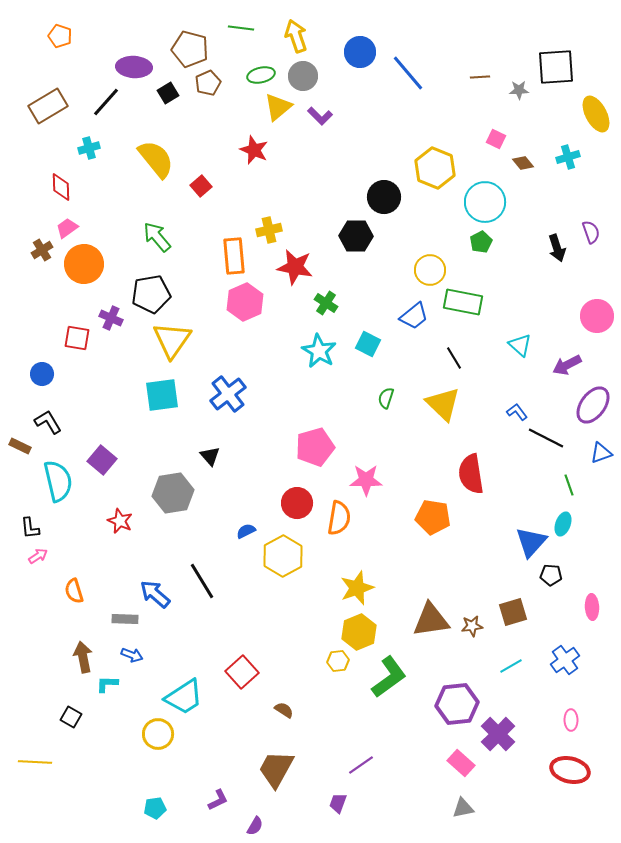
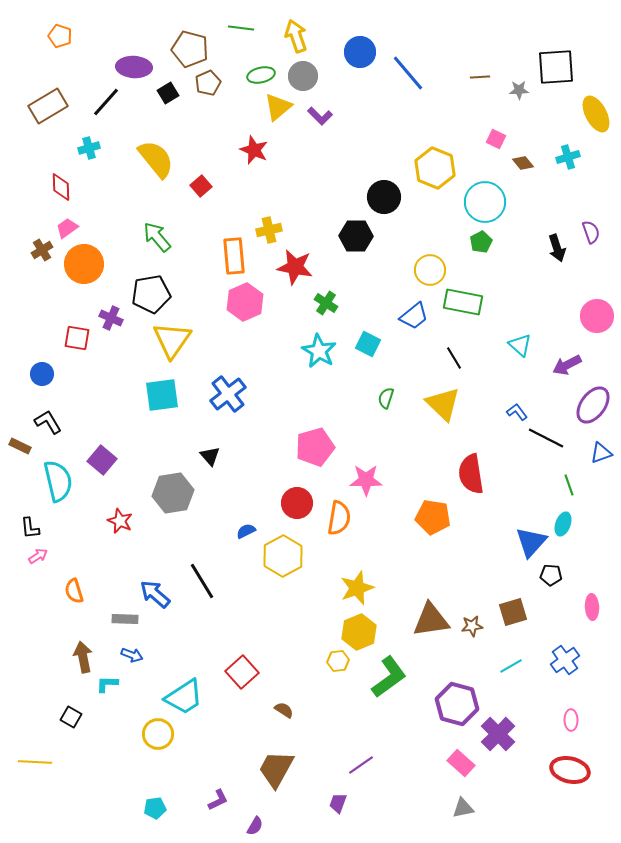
purple hexagon at (457, 704): rotated 21 degrees clockwise
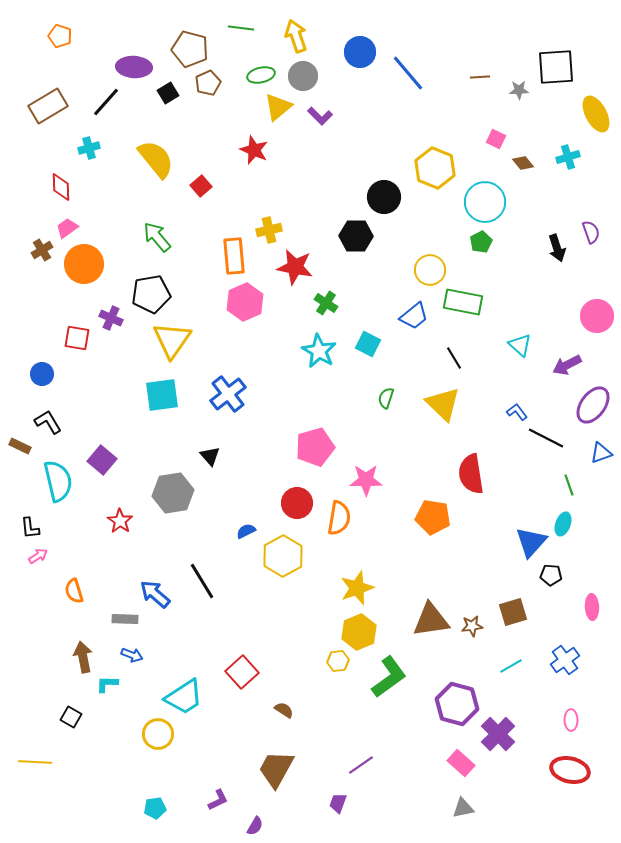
red star at (120, 521): rotated 10 degrees clockwise
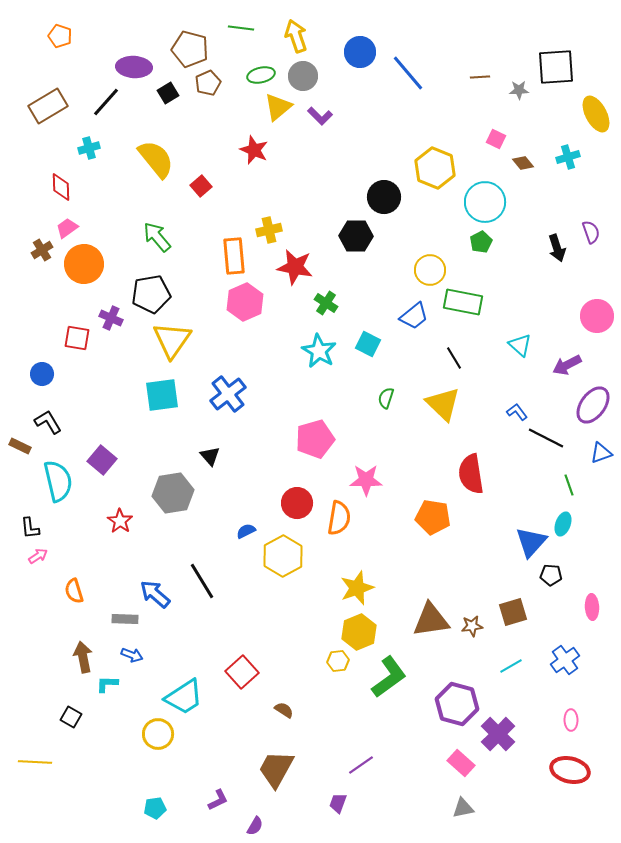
pink pentagon at (315, 447): moved 8 px up
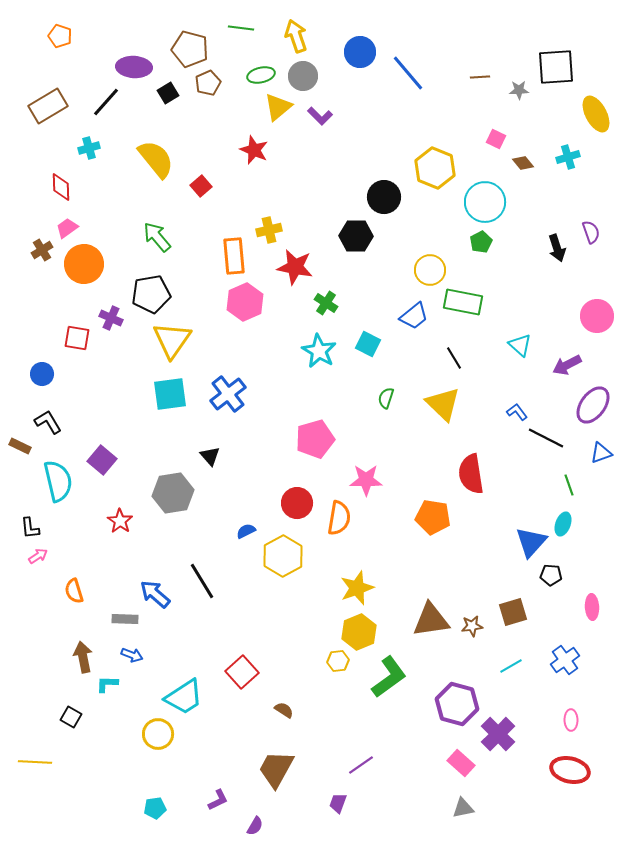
cyan square at (162, 395): moved 8 px right, 1 px up
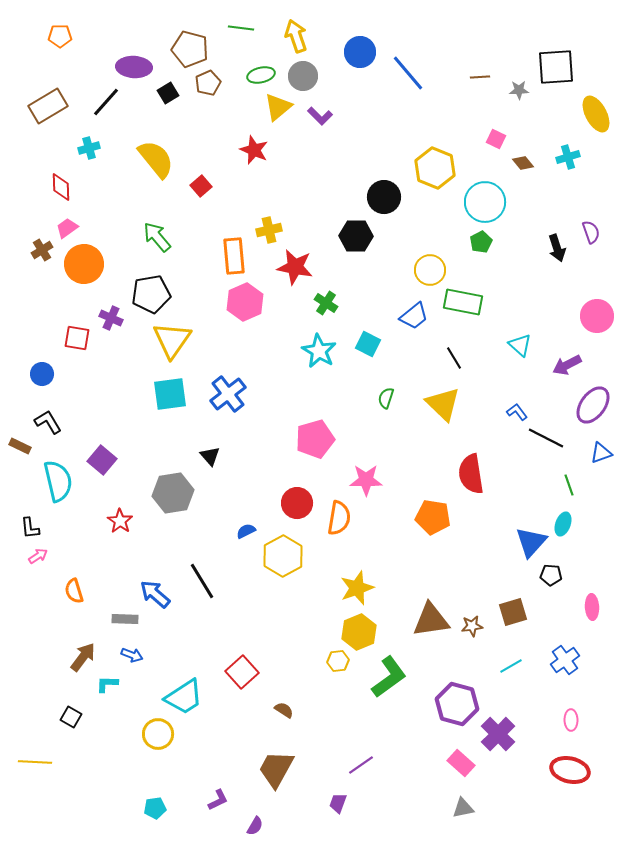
orange pentagon at (60, 36): rotated 20 degrees counterclockwise
brown arrow at (83, 657): rotated 48 degrees clockwise
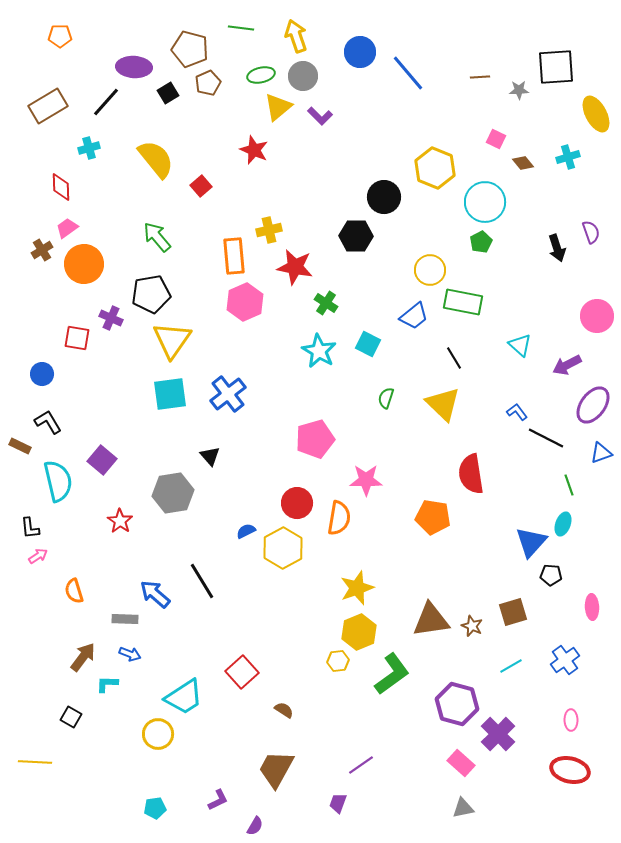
yellow hexagon at (283, 556): moved 8 px up
brown star at (472, 626): rotated 30 degrees clockwise
blue arrow at (132, 655): moved 2 px left, 1 px up
green L-shape at (389, 677): moved 3 px right, 3 px up
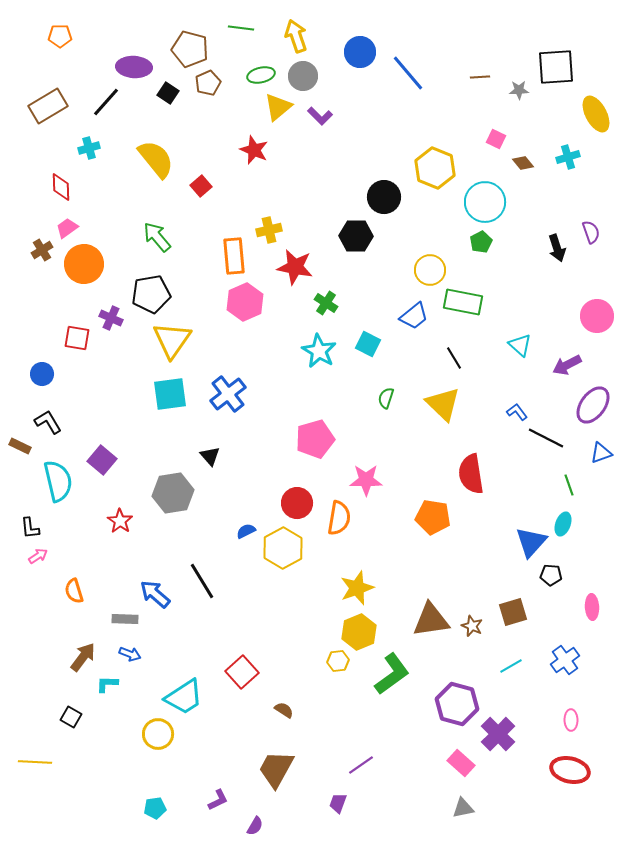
black square at (168, 93): rotated 25 degrees counterclockwise
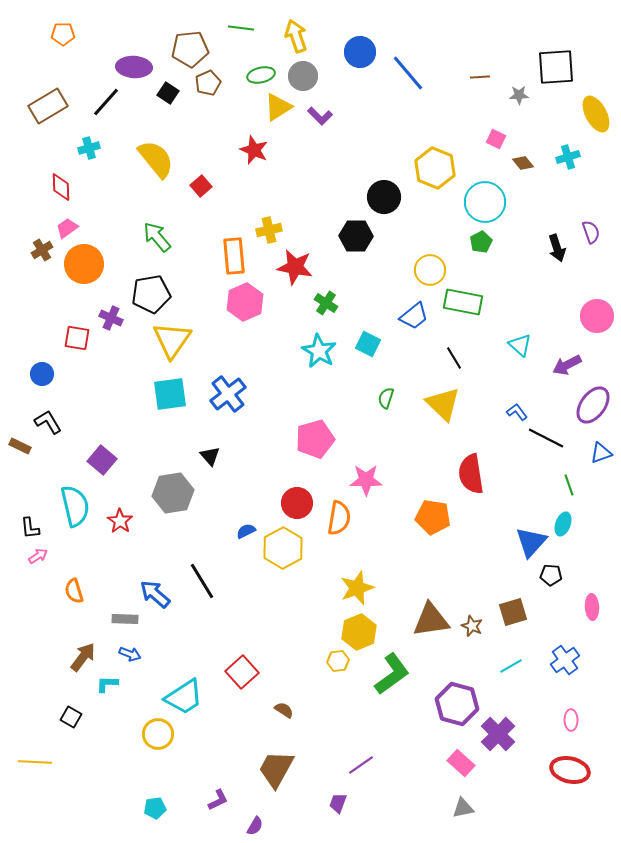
orange pentagon at (60, 36): moved 3 px right, 2 px up
brown pentagon at (190, 49): rotated 21 degrees counterclockwise
gray star at (519, 90): moved 5 px down
yellow triangle at (278, 107): rotated 8 degrees clockwise
cyan semicircle at (58, 481): moved 17 px right, 25 px down
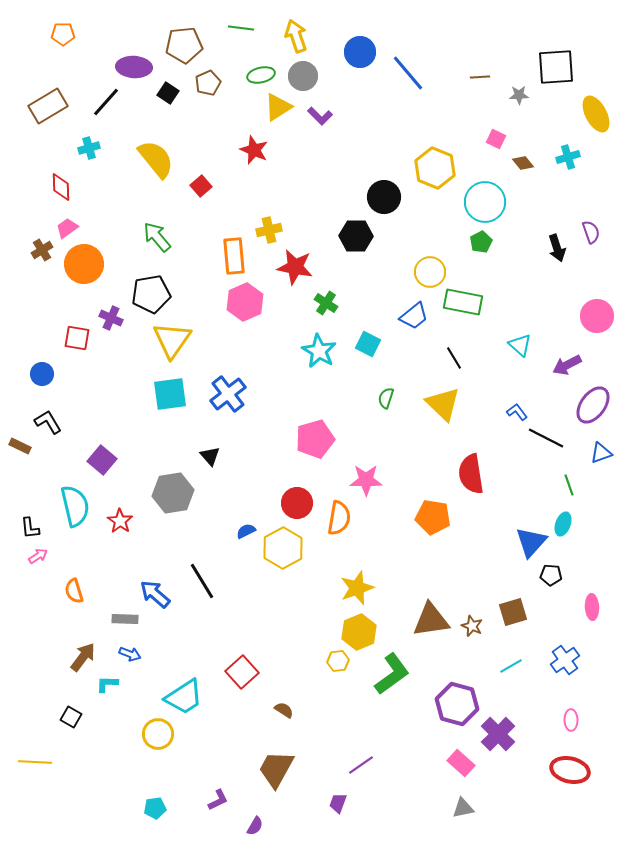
brown pentagon at (190, 49): moved 6 px left, 4 px up
yellow circle at (430, 270): moved 2 px down
